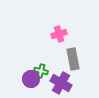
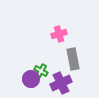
green cross: rotated 16 degrees clockwise
purple cross: rotated 35 degrees clockwise
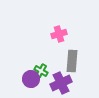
gray rectangle: moved 1 px left, 2 px down; rotated 15 degrees clockwise
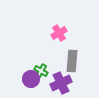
pink cross: moved 1 px up; rotated 14 degrees counterclockwise
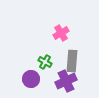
pink cross: moved 2 px right
green cross: moved 4 px right, 9 px up
purple cross: moved 5 px right, 2 px up
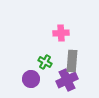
pink cross: rotated 28 degrees clockwise
purple cross: moved 1 px right, 1 px up
